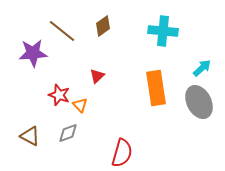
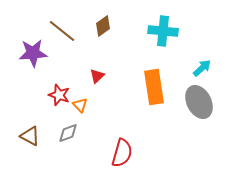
orange rectangle: moved 2 px left, 1 px up
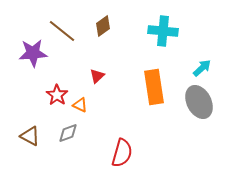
red star: moved 2 px left; rotated 15 degrees clockwise
orange triangle: rotated 21 degrees counterclockwise
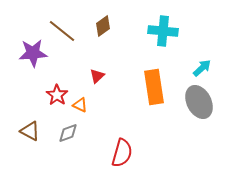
brown triangle: moved 5 px up
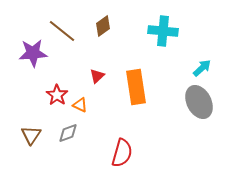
orange rectangle: moved 18 px left
brown triangle: moved 1 px right, 4 px down; rotated 35 degrees clockwise
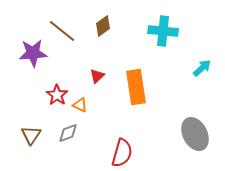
gray ellipse: moved 4 px left, 32 px down
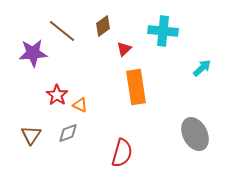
red triangle: moved 27 px right, 27 px up
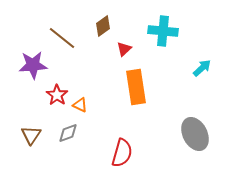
brown line: moved 7 px down
purple star: moved 12 px down
